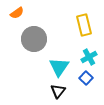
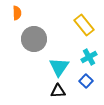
orange semicircle: rotated 56 degrees counterclockwise
yellow rectangle: rotated 25 degrees counterclockwise
blue square: moved 3 px down
black triangle: rotated 49 degrees clockwise
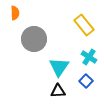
orange semicircle: moved 2 px left
cyan cross: rotated 28 degrees counterclockwise
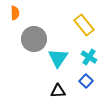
cyan triangle: moved 1 px left, 9 px up
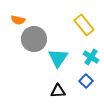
orange semicircle: moved 3 px right, 7 px down; rotated 104 degrees clockwise
cyan cross: moved 2 px right
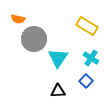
orange semicircle: moved 1 px up
yellow rectangle: moved 3 px right, 1 px down; rotated 20 degrees counterclockwise
cyan cross: moved 1 px down
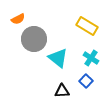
orange semicircle: rotated 40 degrees counterclockwise
cyan triangle: rotated 25 degrees counterclockwise
black triangle: moved 4 px right
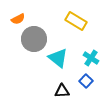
yellow rectangle: moved 11 px left, 5 px up
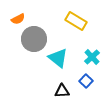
cyan cross: moved 1 px right, 1 px up; rotated 14 degrees clockwise
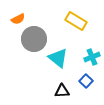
cyan cross: rotated 21 degrees clockwise
